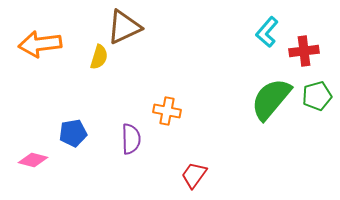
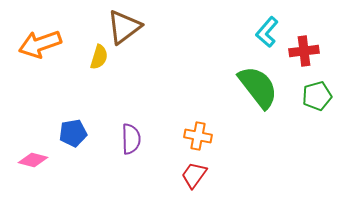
brown triangle: rotated 12 degrees counterclockwise
orange arrow: rotated 12 degrees counterclockwise
green semicircle: moved 13 px left, 12 px up; rotated 102 degrees clockwise
orange cross: moved 31 px right, 25 px down
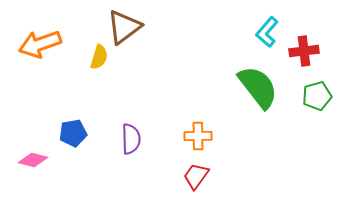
orange cross: rotated 12 degrees counterclockwise
red trapezoid: moved 2 px right, 1 px down
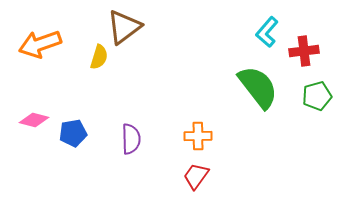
pink diamond: moved 1 px right, 40 px up
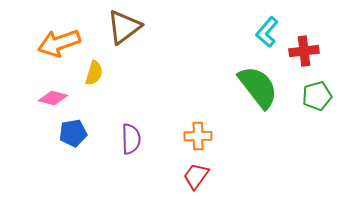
orange arrow: moved 19 px right, 1 px up
yellow semicircle: moved 5 px left, 16 px down
pink diamond: moved 19 px right, 22 px up
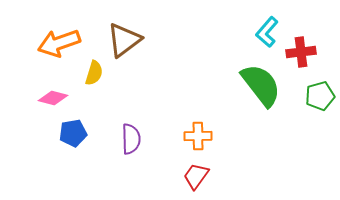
brown triangle: moved 13 px down
red cross: moved 3 px left, 1 px down
green semicircle: moved 3 px right, 2 px up
green pentagon: moved 3 px right
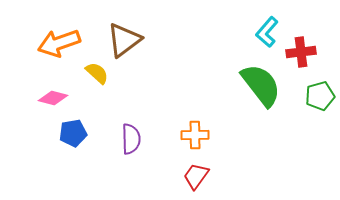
yellow semicircle: moved 3 px right; rotated 65 degrees counterclockwise
orange cross: moved 3 px left, 1 px up
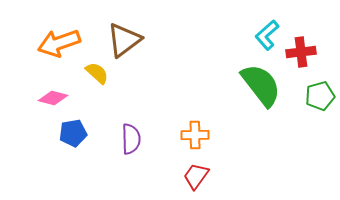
cyan L-shape: moved 3 px down; rotated 8 degrees clockwise
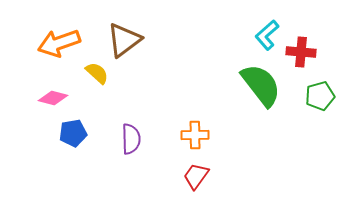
red cross: rotated 12 degrees clockwise
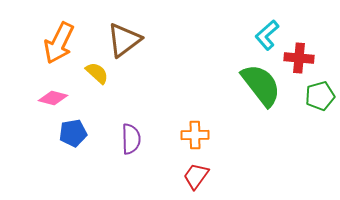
orange arrow: rotated 45 degrees counterclockwise
red cross: moved 2 px left, 6 px down
